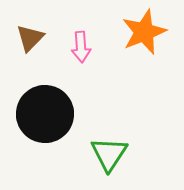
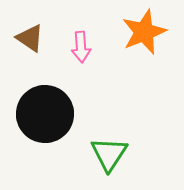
brown triangle: rotated 40 degrees counterclockwise
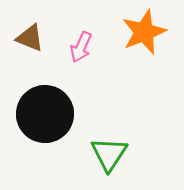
brown triangle: rotated 12 degrees counterclockwise
pink arrow: rotated 28 degrees clockwise
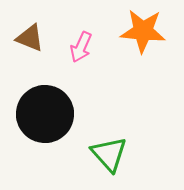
orange star: moved 1 px left, 1 px up; rotated 27 degrees clockwise
green triangle: rotated 15 degrees counterclockwise
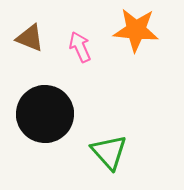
orange star: moved 7 px left, 1 px up
pink arrow: moved 1 px left; rotated 132 degrees clockwise
green triangle: moved 2 px up
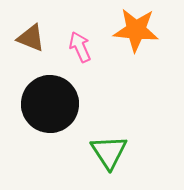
brown triangle: moved 1 px right
black circle: moved 5 px right, 10 px up
green triangle: rotated 9 degrees clockwise
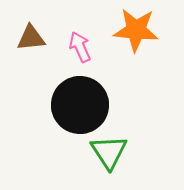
brown triangle: rotated 28 degrees counterclockwise
black circle: moved 30 px right, 1 px down
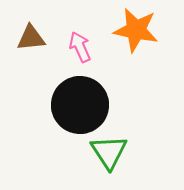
orange star: rotated 6 degrees clockwise
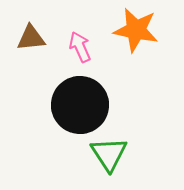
green triangle: moved 2 px down
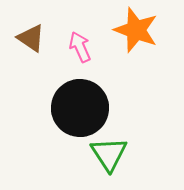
orange star: rotated 9 degrees clockwise
brown triangle: rotated 40 degrees clockwise
black circle: moved 3 px down
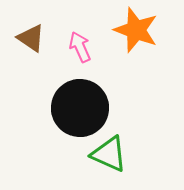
green triangle: rotated 33 degrees counterclockwise
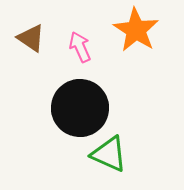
orange star: rotated 12 degrees clockwise
